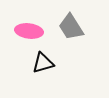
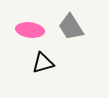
pink ellipse: moved 1 px right, 1 px up
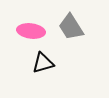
pink ellipse: moved 1 px right, 1 px down
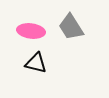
black triangle: moved 7 px left; rotated 30 degrees clockwise
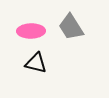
pink ellipse: rotated 8 degrees counterclockwise
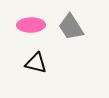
pink ellipse: moved 6 px up
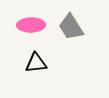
black triangle: rotated 20 degrees counterclockwise
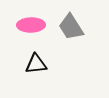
black triangle: moved 1 px down
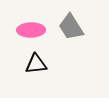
pink ellipse: moved 5 px down
